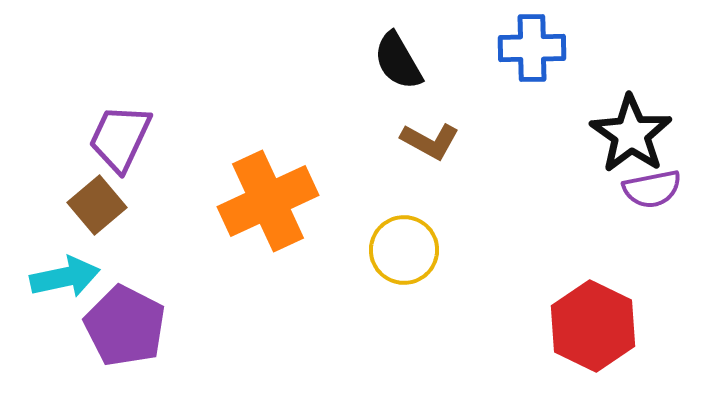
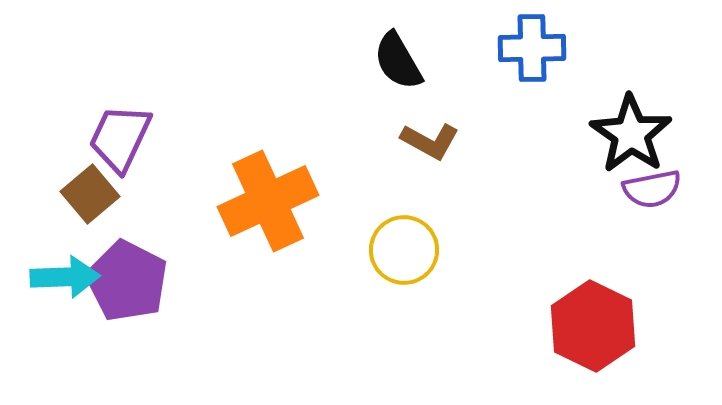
brown square: moved 7 px left, 11 px up
cyan arrow: rotated 10 degrees clockwise
purple pentagon: moved 2 px right, 45 px up
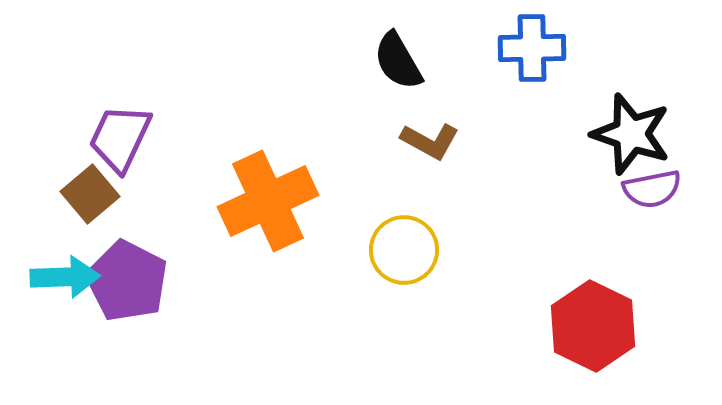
black star: rotated 16 degrees counterclockwise
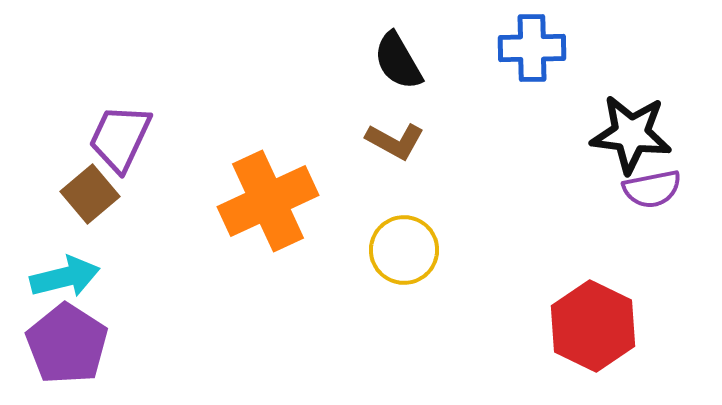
black star: rotated 12 degrees counterclockwise
brown L-shape: moved 35 px left
cyan arrow: rotated 12 degrees counterclockwise
purple pentagon: moved 60 px left, 63 px down; rotated 6 degrees clockwise
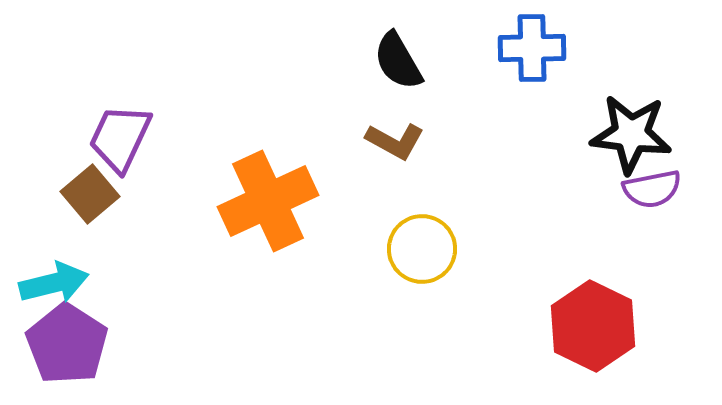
yellow circle: moved 18 px right, 1 px up
cyan arrow: moved 11 px left, 6 px down
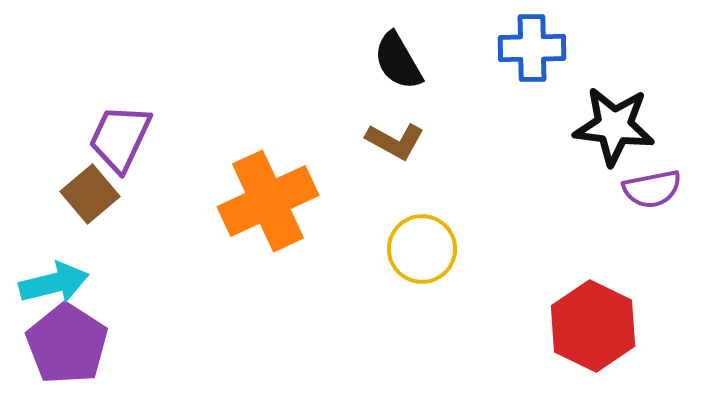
black star: moved 17 px left, 8 px up
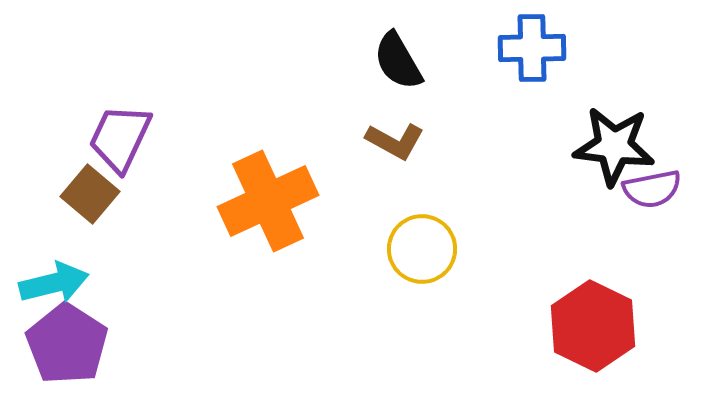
black star: moved 20 px down
brown square: rotated 10 degrees counterclockwise
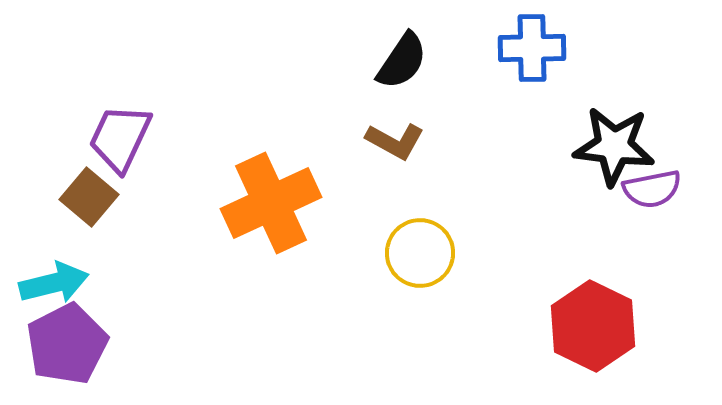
black semicircle: moved 4 px right; rotated 116 degrees counterclockwise
brown square: moved 1 px left, 3 px down
orange cross: moved 3 px right, 2 px down
yellow circle: moved 2 px left, 4 px down
purple pentagon: rotated 12 degrees clockwise
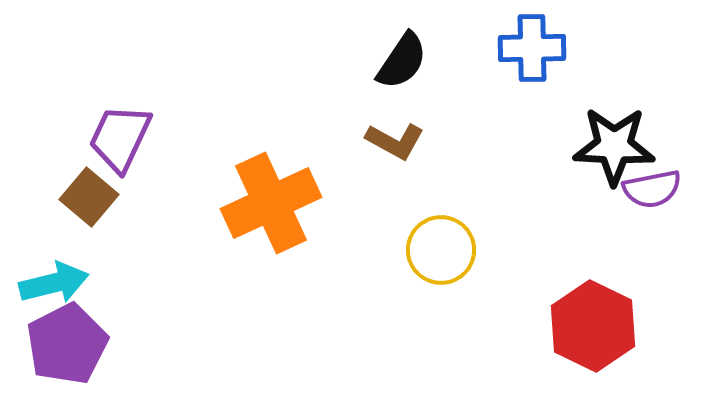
black star: rotated 4 degrees counterclockwise
yellow circle: moved 21 px right, 3 px up
